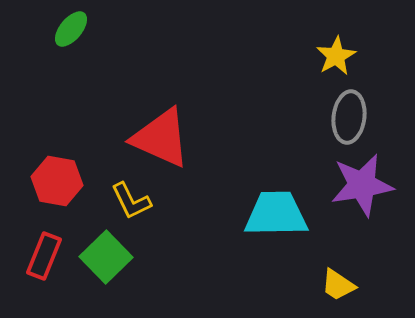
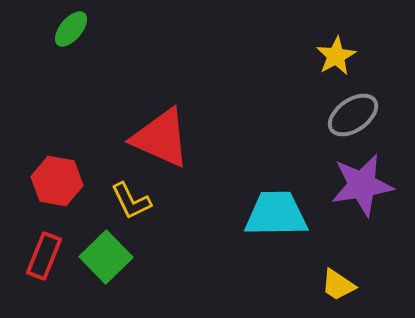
gray ellipse: moved 4 px right, 2 px up; rotated 48 degrees clockwise
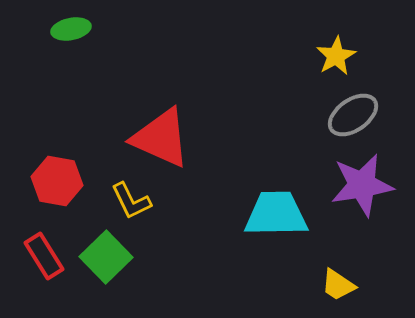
green ellipse: rotated 39 degrees clockwise
red rectangle: rotated 54 degrees counterclockwise
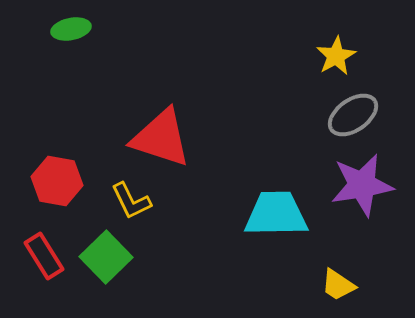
red triangle: rotated 6 degrees counterclockwise
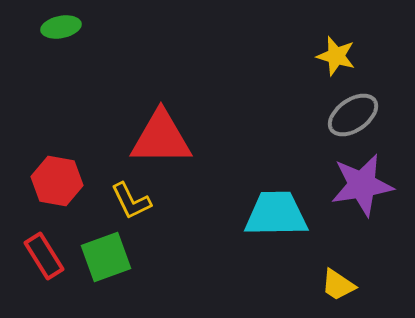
green ellipse: moved 10 px left, 2 px up
yellow star: rotated 27 degrees counterclockwise
red triangle: rotated 18 degrees counterclockwise
green square: rotated 24 degrees clockwise
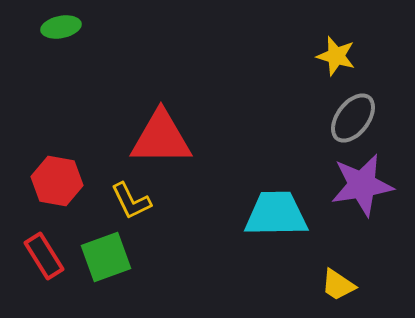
gray ellipse: moved 3 px down; rotated 18 degrees counterclockwise
